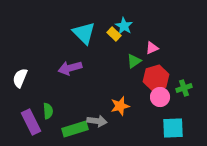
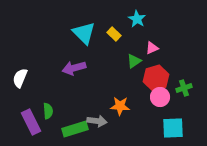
cyan star: moved 13 px right, 7 px up
purple arrow: moved 4 px right
orange star: rotated 18 degrees clockwise
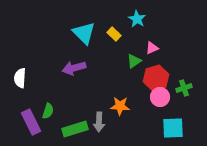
white semicircle: rotated 18 degrees counterclockwise
green semicircle: rotated 21 degrees clockwise
gray arrow: moved 2 px right, 1 px down; rotated 84 degrees clockwise
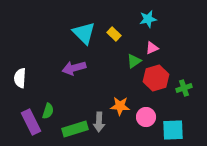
cyan star: moved 11 px right; rotated 30 degrees clockwise
pink circle: moved 14 px left, 20 px down
cyan square: moved 2 px down
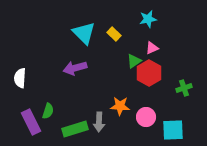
purple arrow: moved 1 px right
red hexagon: moved 7 px left, 5 px up; rotated 15 degrees counterclockwise
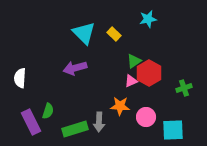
pink triangle: moved 21 px left, 33 px down
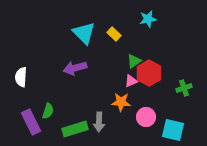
white semicircle: moved 1 px right, 1 px up
orange star: moved 1 px right, 4 px up
cyan square: rotated 15 degrees clockwise
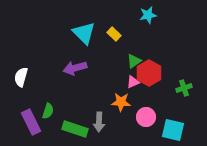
cyan star: moved 4 px up
white semicircle: rotated 12 degrees clockwise
pink triangle: moved 2 px right, 1 px down
green rectangle: rotated 35 degrees clockwise
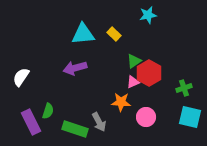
cyan triangle: moved 1 px left, 1 px down; rotated 50 degrees counterclockwise
white semicircle: rotated 18 degrees clockwise
gray arrow: rotated 30 degrees counterclockwise
cyan square: moved 17 px right, 13 px up
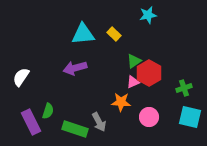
pink circle: moved 3 px right
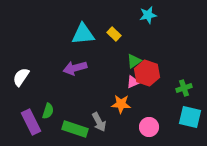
red hexagon: moved 2 px left; rotated 10 degrees counterclockwise
orange star: moved 2 px down
pink circle: moved 10 px down
